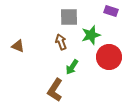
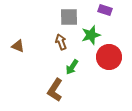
purple rectangle: moved 6 px left, 1 px up
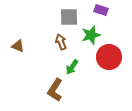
purple rectangle: moved 4 px left
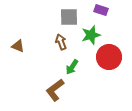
brown L-shape: rotated 20 degrees clockwise
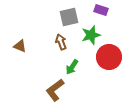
gray square: rotated 12 degrees counterclockwise
brown triangle: moved 2 px right
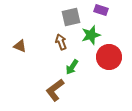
gray square: moved 2 px right
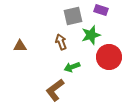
gray square: moved 2 px right, 1 px up
brown triangle: rotated 24 degrees counterclockwise
green arrow: rotated 35 degrees clockwise
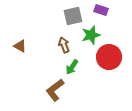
brown arrow: moved 3 px right, 3 px down
brown triangle: rotated 32 degrees clockwise
green arrow: rotated 35 degrees counterclockwise
